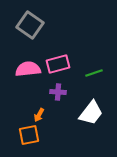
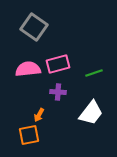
gray square: moved 4 px right, 2 px down
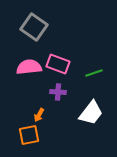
pink rectangle: rotated 35 degrees clockwise
pink semicircle: moved 1 px right, 2 px up
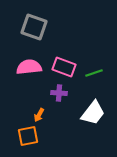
gray square: rotated 16 degrees counterclockwise
pink rectangle: moved 6 px right, 3 px down
purple cross: moved 1 px right, 1 px down
white trapezoid: moved 2 px right
orange square: moved 1 px left, 1 px down
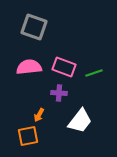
white trapezoid: moved 13 px left, 8 px down
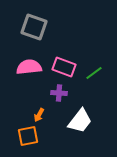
green line: rotated 18 degrees counterclockwise
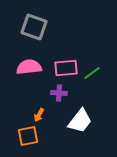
pink rectangle: moved 2 px right, 1 px down; rotated 25 degrees counterclockwise
green line: moved 2 px left
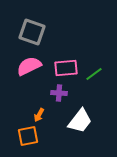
gray square: moved 2 px left, 5 px down
pink semicircle: moved 1 px up; rotated 20 degrees counterclockwise
green line: moved 2 px right, 1 px down
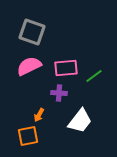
green line: moved 2 px down
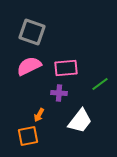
green line: moved 6 px right, 8 px down
